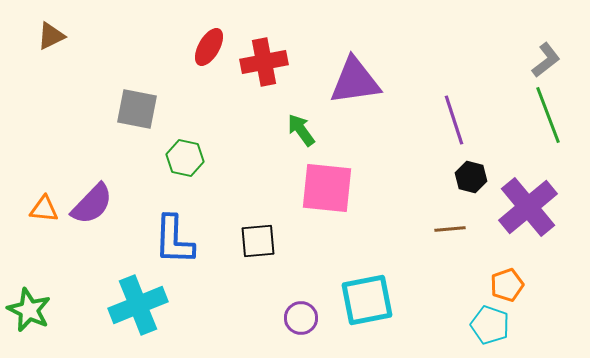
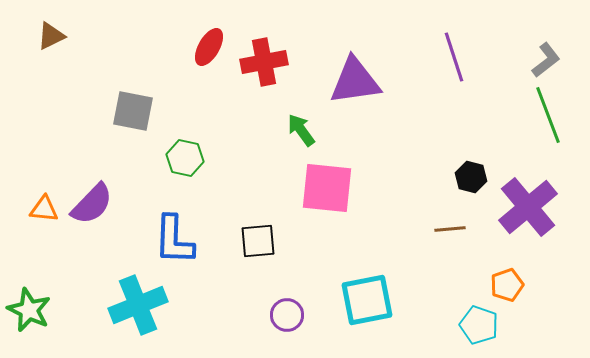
gray square: moved 4 px left, 2 px down
purple line: moved 63 px up
purple circle: moved 14 px left, 3 px up
cyan pentagon: moved 11 px left
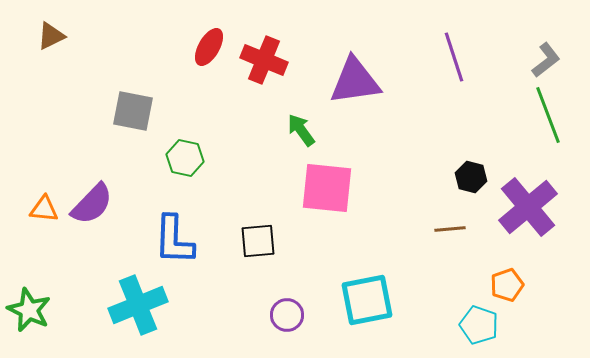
red cross: moved 2 px up; rotated 33 degrees clockwise
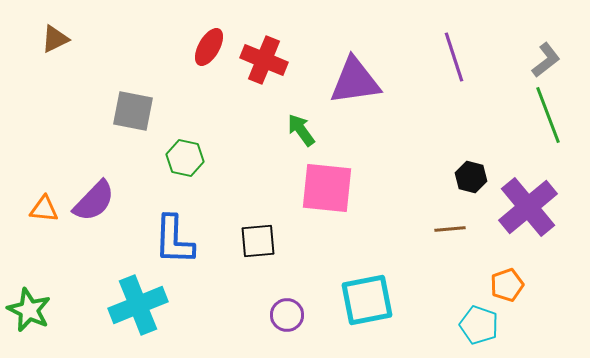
brown triangle: moved 4 px right, 3 px down
purple semicircle: moved 2 px right, 3 px up
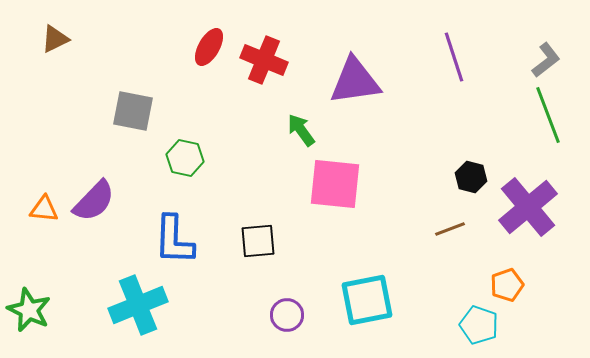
pink square: moved 8 px right, 4 px up
brown line: rotated 16 degrees counterclockwise
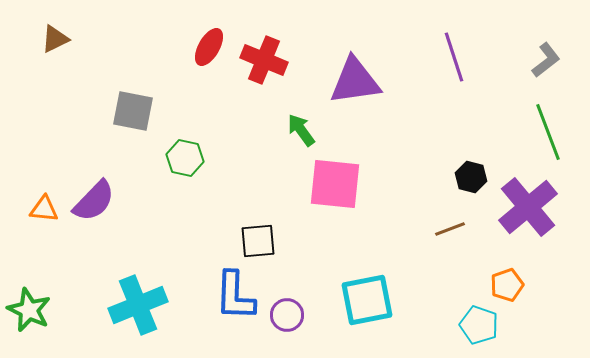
green line: moved 17 px down
blue L-shape: moved 61 px right, 56 px down
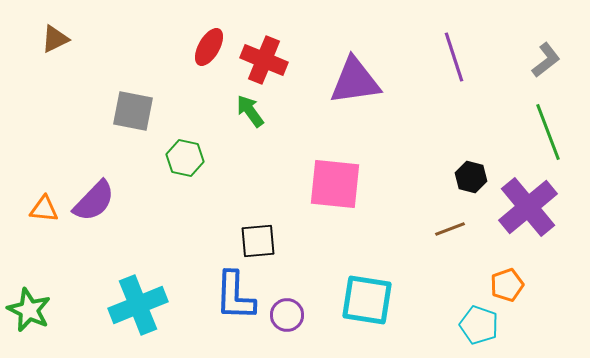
green arrow: moved 51 px left, 19 px up
cyan square: rotated 20 degrees clockwise
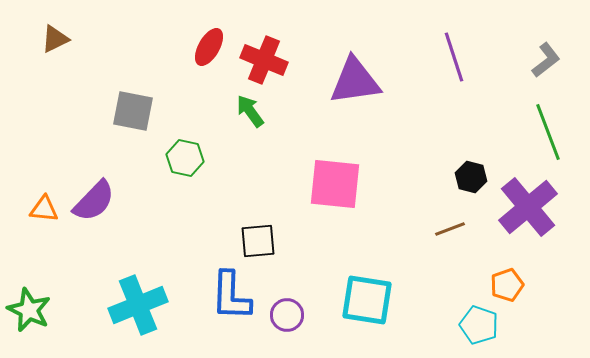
blue L-shape: moved 4 px left
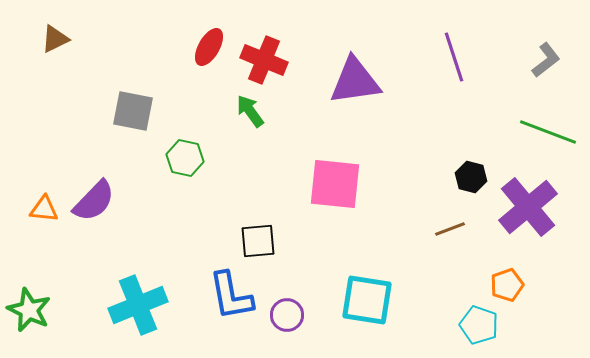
green line: rotated 48 degrees counterclockwise
blue L-shape: rotated 12 degrees counterclockwise
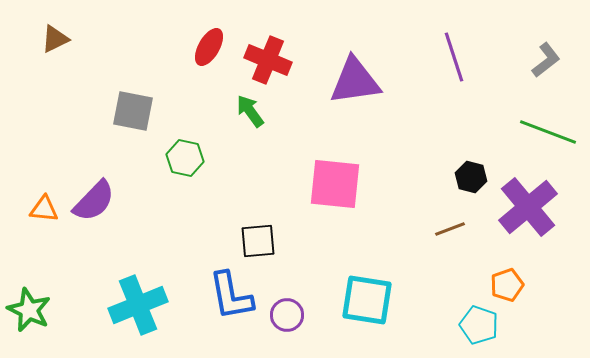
red cross: moved 4 px right
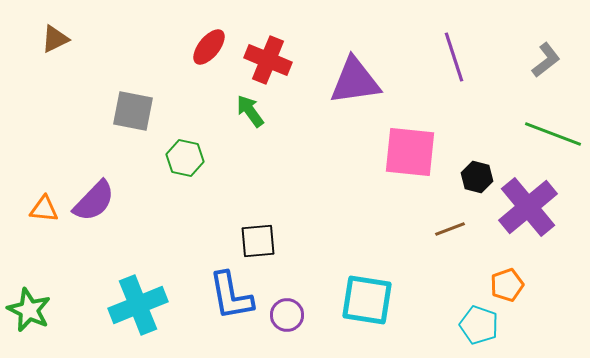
red ellipse: rotated 9 degrees clockwise
green line: moved 5 px right, 2 px down
black hexagon: moved 6 px right
pink square: moved 75 px right, 32 px up
